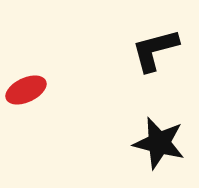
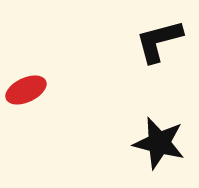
black L-shape: moved 4 px right, 9 px up
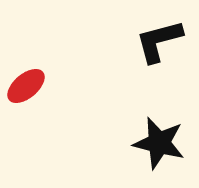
red ellipse: moved 4 px up; rotated 15 degrees counterclockwise
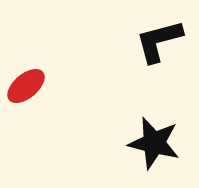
black star: moved 5 px left
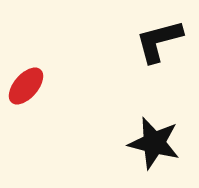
red ellipse: rotated 9 degrees counterclockwise
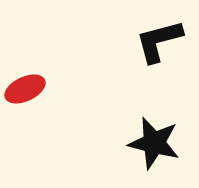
red ellipse: moved 1 px left, 3 px down; rotated 24 degrees clockwise
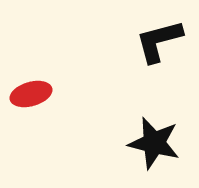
red ellipse: moved 6 px right, 5 px down; rotated 9 degrees clockwise
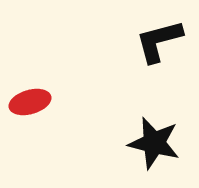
red ellipse: moved 1 px left, 8 px down
